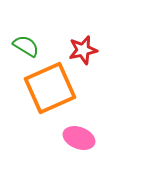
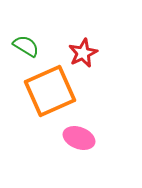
red star: moved 3 px down; rotated 12 degrees counterclockwise
orange square: moved 3 px down
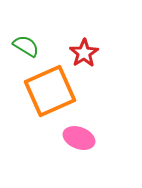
red star: moved 1 px right; rotated 8 degrees counterclockwise
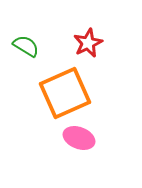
red star: moved 4 px right, 10 px up; rotated 8 degrees clockwise
orange square: moved 15 px right, 2 px down
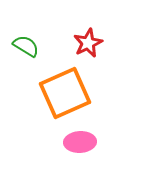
pink ellipse: moved 1 px right, 4 px down; rotated 24 degrees counterclockwise
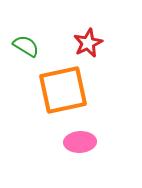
orange square: moved 2 px left, 3 px up; rotated 12 degrees clockwise
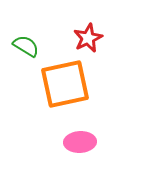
red star: moved 5 px up
orange square: moved 2 px right, 6 px up
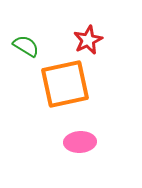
red star: moved 2 px down
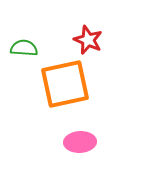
red star: rotated 24 degrees counterclockwise
green semicircle: moved 2 px left, 2 px down; rotated 28 degrees counterclockwise
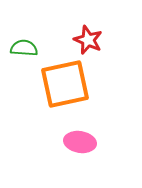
pink ellipse: rotated 12 degrees clockwise
